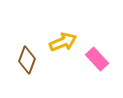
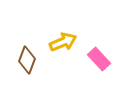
pink rectangle: moved 2 px right
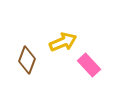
pink rectangle: moved 10 px left, 6 px down
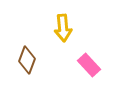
yellow arrow: moved 14 px up; rotated 108 degrees clockwise
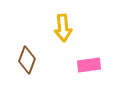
pink rectangle: rotated 55 degrees counterclockwise
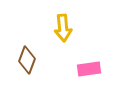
pink rectangle: moved 4 px down
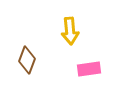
yellow arrow: moved 7 px right, 3 px down
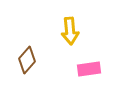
brown diamond: rotated 20 degrees clockwise
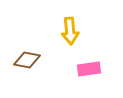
brown diamond: rotated 60 degrees clockwise
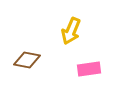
yellow arrow: moved 1 px right; rotated 28 degrees clockwise
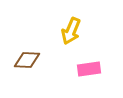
brown diamond: rotated 8 degrees counterclockwise
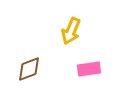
brown diamond: moved 2 px right, 9 px down; rotated 24 degrees counterclockwise
